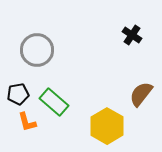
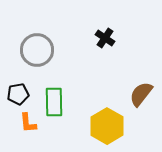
black cross: moved 27 px left, 3 px down
green rectangle: rotated 48 degrees clockwise
orange L-shape: moved 1 px right, 1 px down; rotated 10 degrees clockwise
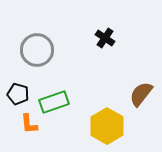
black pentagon: rotated 25 degrees clockwise
green rectangle: rotated 72 degrees clockwise
orange L-shape: moved 1 px right, 1 px down
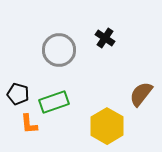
gray circle: moved 22 px right
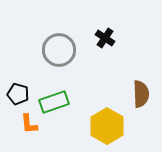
brown semicircle: rotated 140 degrees clockwise
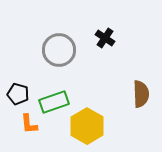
yellow hexagon: moved 20 px left
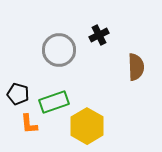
black cross: moved 6 px left, 3 px up; rotated 30 degrees clockwise
brown semicircle: moved 5 px left, 27 px up
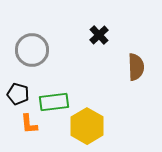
black cross: rotated 18 degrees counterclockwise
gray circle: moved 27 px left
green rectangle: rotated 12 degrees clockwise
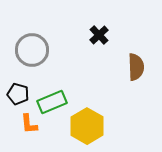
green rectangle: moved 2 px left; rotated 16 degrees counterclockwise
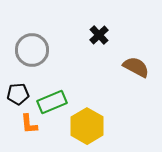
brown semicircle: rotated 60 degrees counterclockwise
black pentagon: rotated 20 degrees counterclockwise
